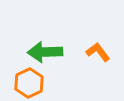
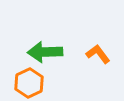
orange L-shape: moved 2 px down
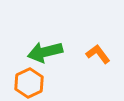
green arrow: rotated 12 degrees counterclockwise
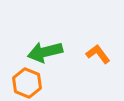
orange hexagon: moved 2 px left; rotated 12 degrees counterclockwise
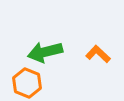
orange L-shape: rotated 10 degrees counterclockwise
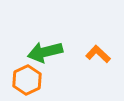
orange hexagon: moved 3 px up; rotated 12 degrees clockwise
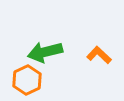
orange L-shape: moved 1 px right, 1 px down
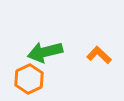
orange hexagon: moved 2 px right, 1 px up
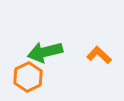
orange hexagon: moved 1 px left, 2 px up
